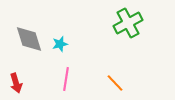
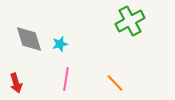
green cross: moved 2 px right, 2 px up
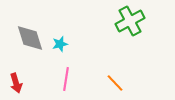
gray diamond: moved 1 px right, 1 px up
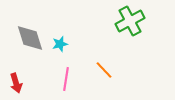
orange line: moved 11 px left, 13 px up
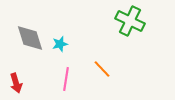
green cross: rotated 36 degrees counterclockwise
orange line: moved 2 px left, 1 px up
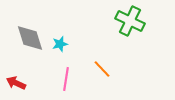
red arrow: rotated 132 degrees clockwise
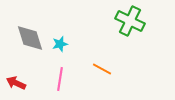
orange line: rotated 18 degrees counterclockwise
pink line: moved 6 px left
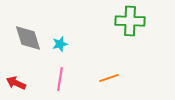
green cross: rotated 24 degrees counterclockwise
gray diamond: moved 2 px left
orange line: moved 7 px right, 9 px down; rotated 48 degrees counterclockwise
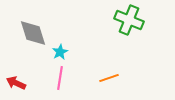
green cross: moved 1 px left, 1 px up; rotated 20 degrees clockwise
gray diamond: moved 5 px right, 5 px up
cyan star: moved 8 px down; rotated 14 degrees counterclockwise
pink line: moved 1 px up
